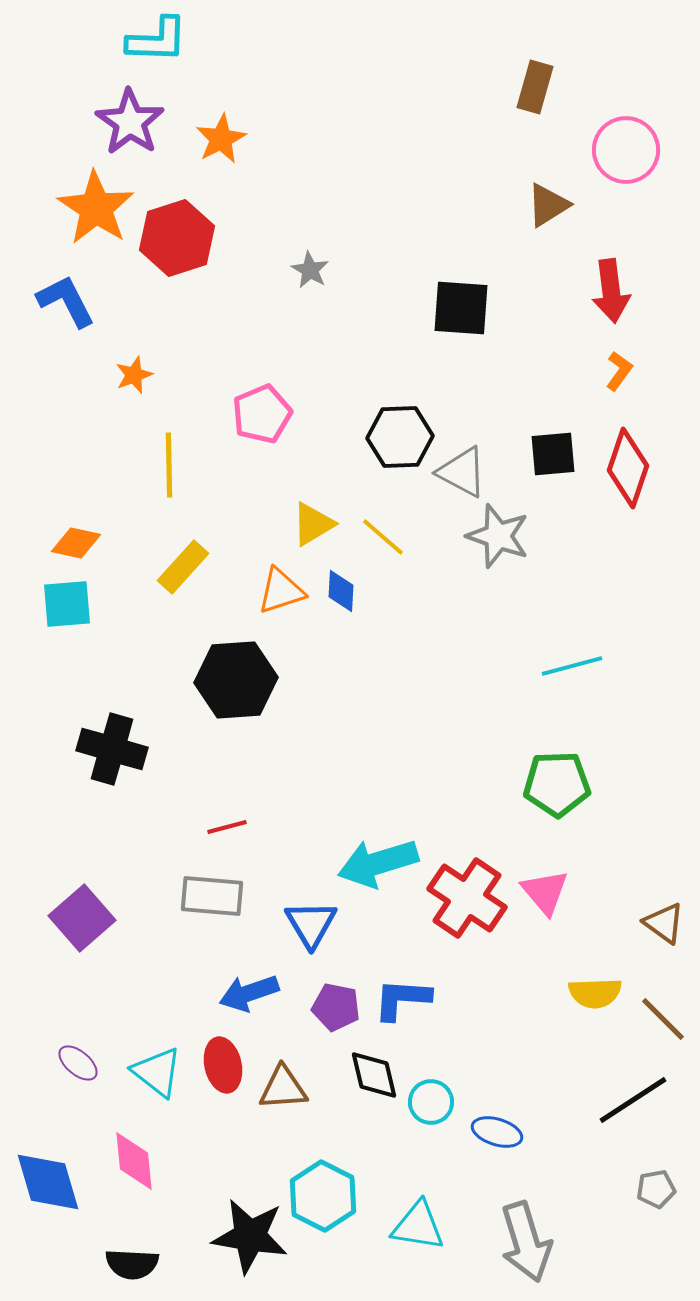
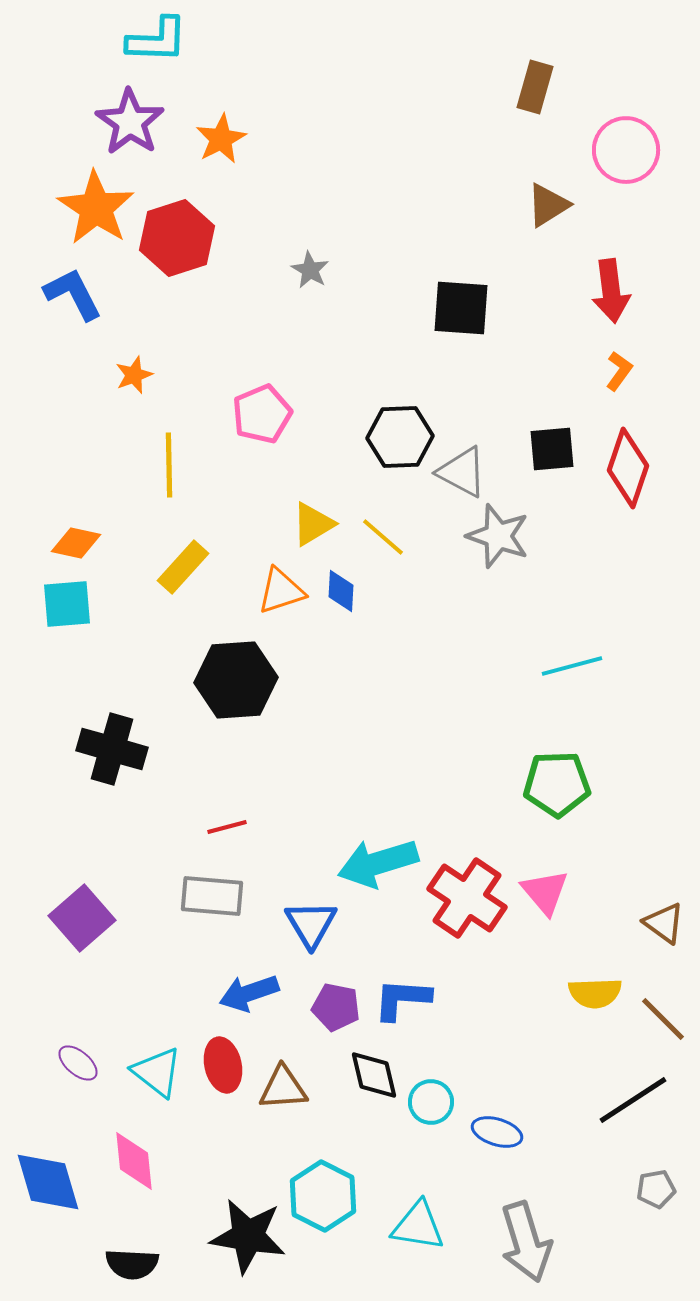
blue L-shape at (66, 301): moved 7 px right, 7 px up
black square at (553, 454): moved 1 px left, 5 px up
black star at (250, 1236): moved 2 px left
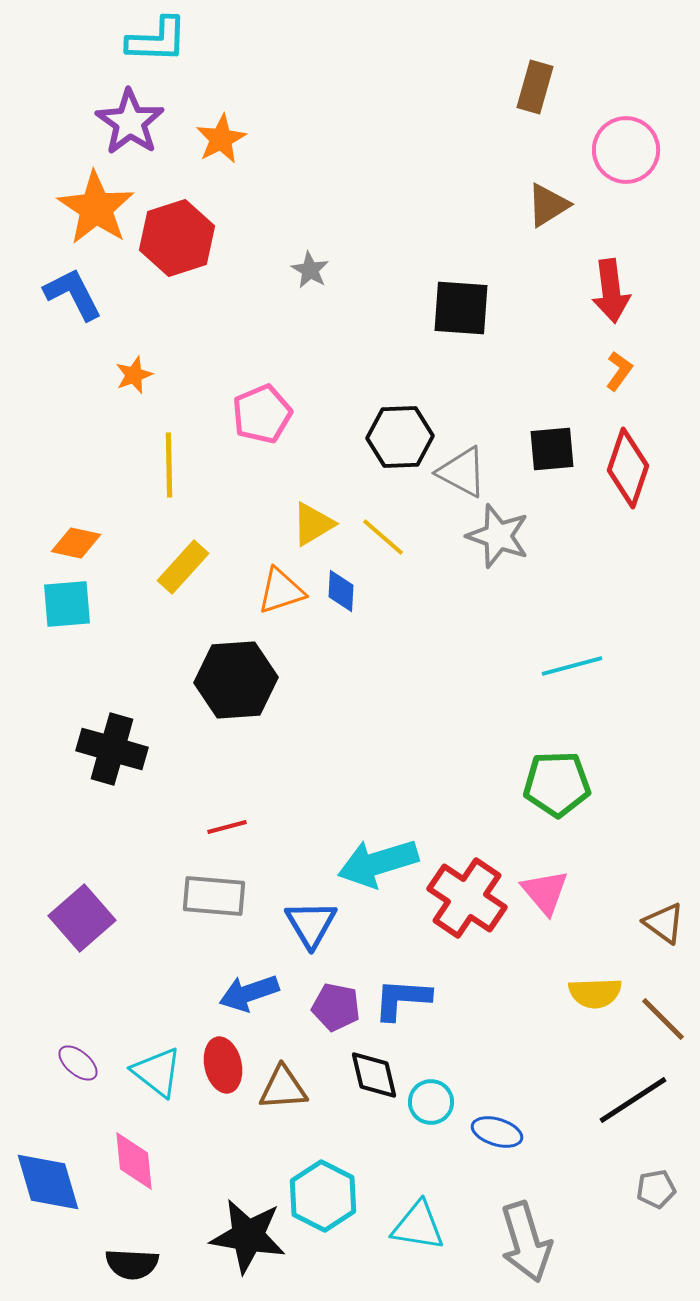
gray rectangle at (212, 896): moved 2 px right
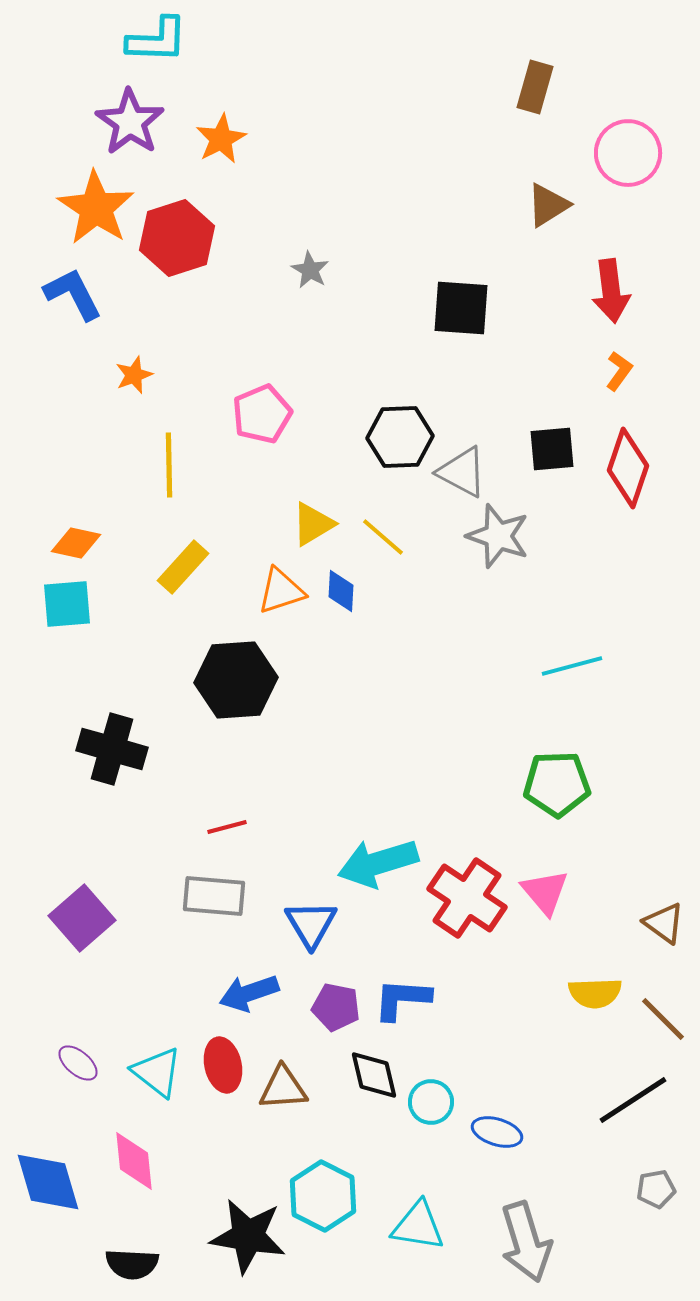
pink circle at (626, 150): moved 2 px right, 3 px down
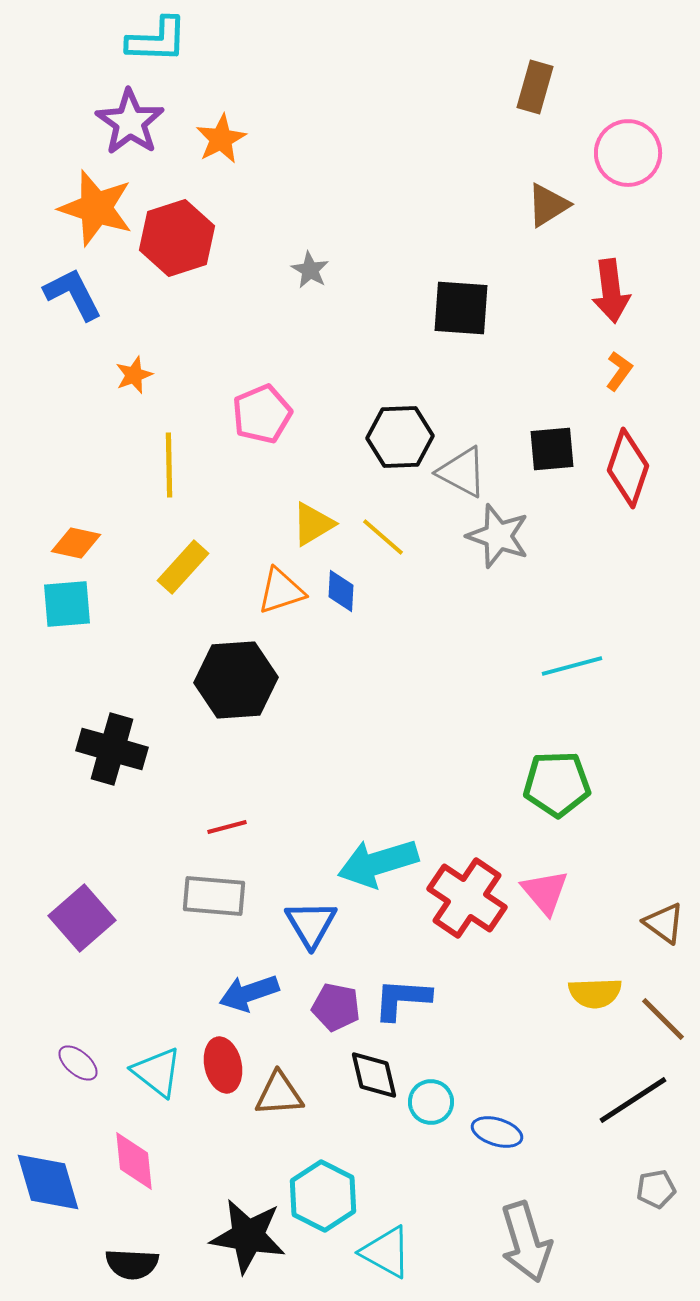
orange star at (96, 208): rotated 16 degrees counterclockwise
brown triangle at (283, 1088): moved 4 px left, 6 px down
cyan triangle at (418, 1226): moved 32 px left, 26 px down; rotated 20 degrees clockwise
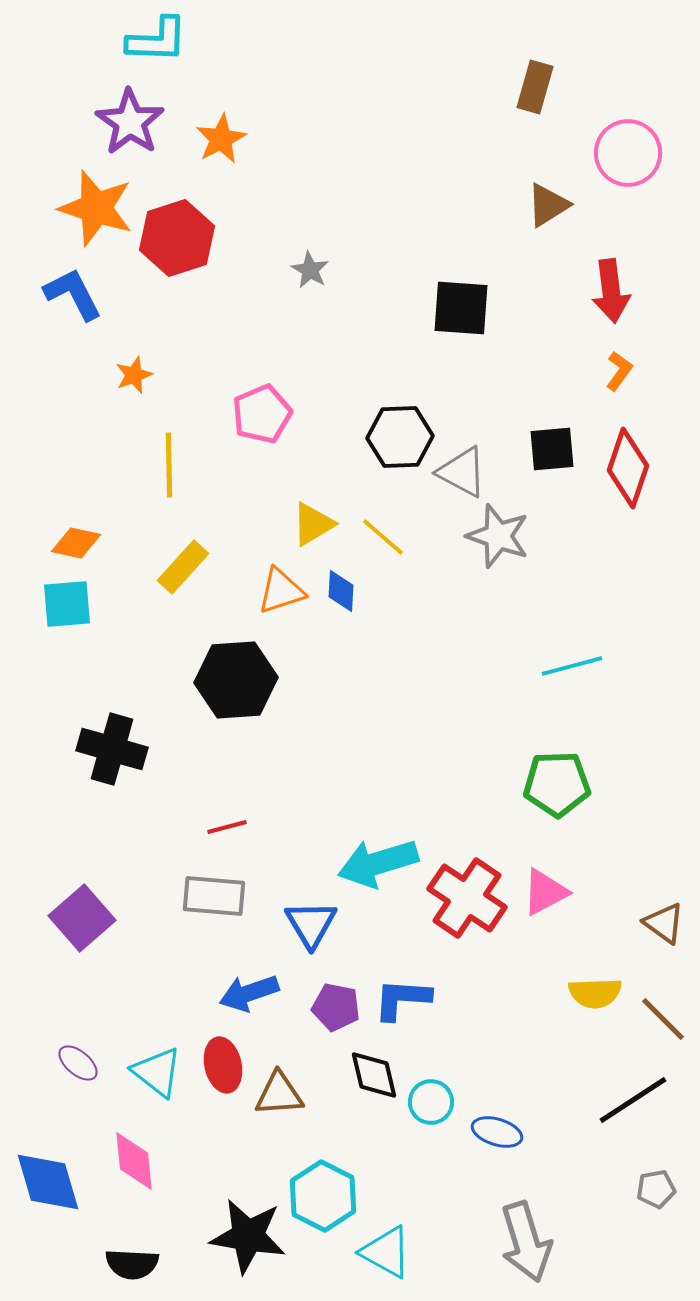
pink triangle at (545, 892): rotated 42 degrees clockwise
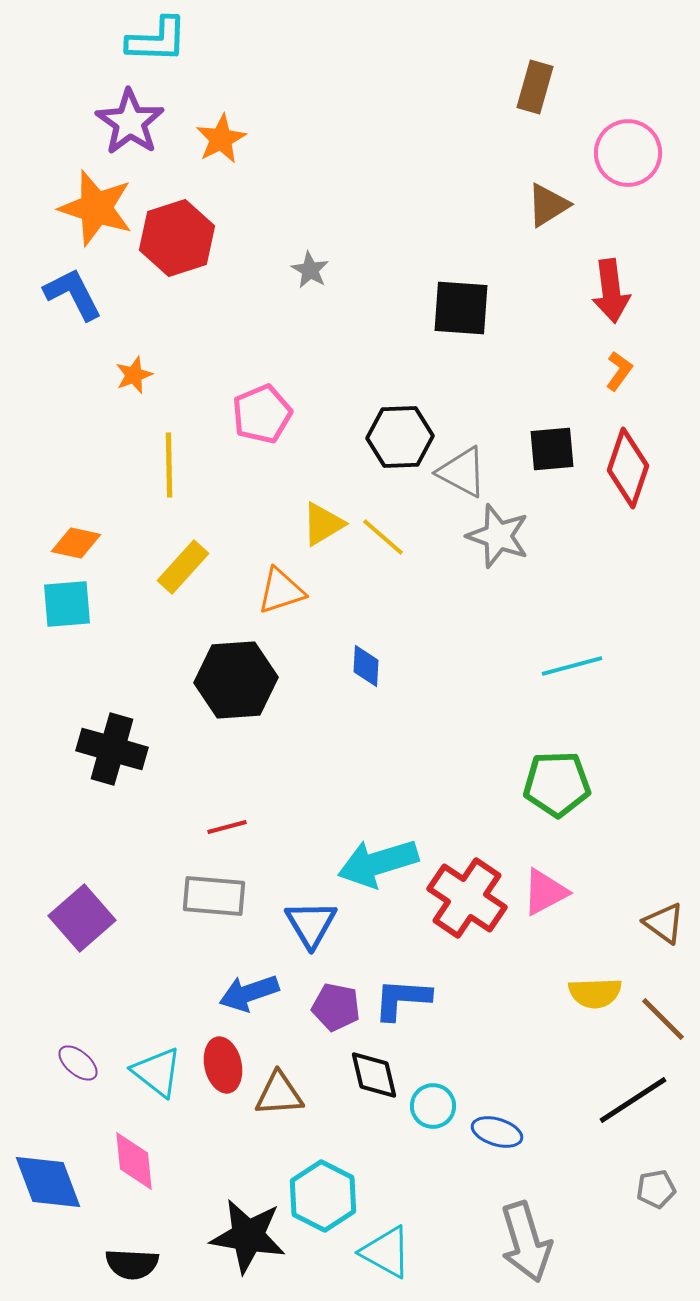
yellow triangle at (313, 524): moved 10 px right
blue diamond at (341, 591): moved 25 px right, 75 px down
cyan circle at (431, 1102): moved 2 px right, 4 px down
blue diamond at (48, 1182): rotated 4 degrees counterclockwise
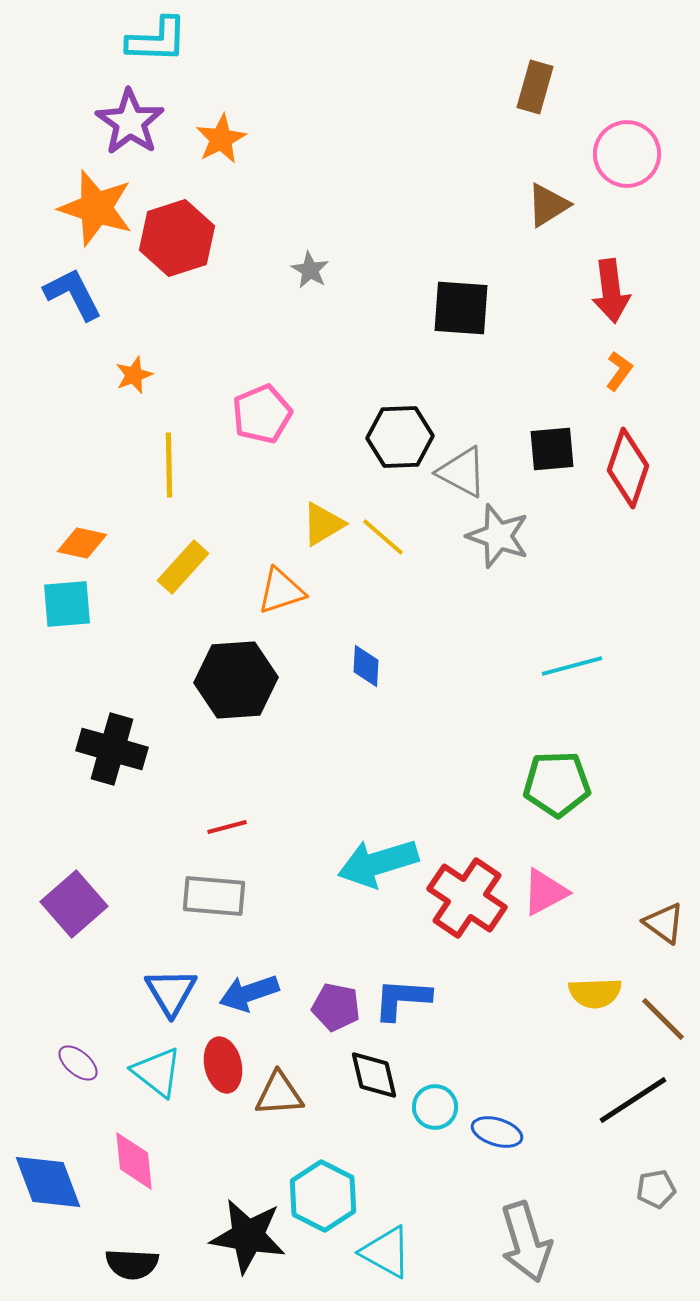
pink circle at (628, 153): moved 1 px left, 1 px down
orange diamond at (76, 543): moved 6 px right
purple square at (82, 918): moved 8 px left, 14 px up
blue triangle at (311, 924): moved 140 px left, 68 px down
cyan circle at (433, 1106): moved 2 px right, 1 px down
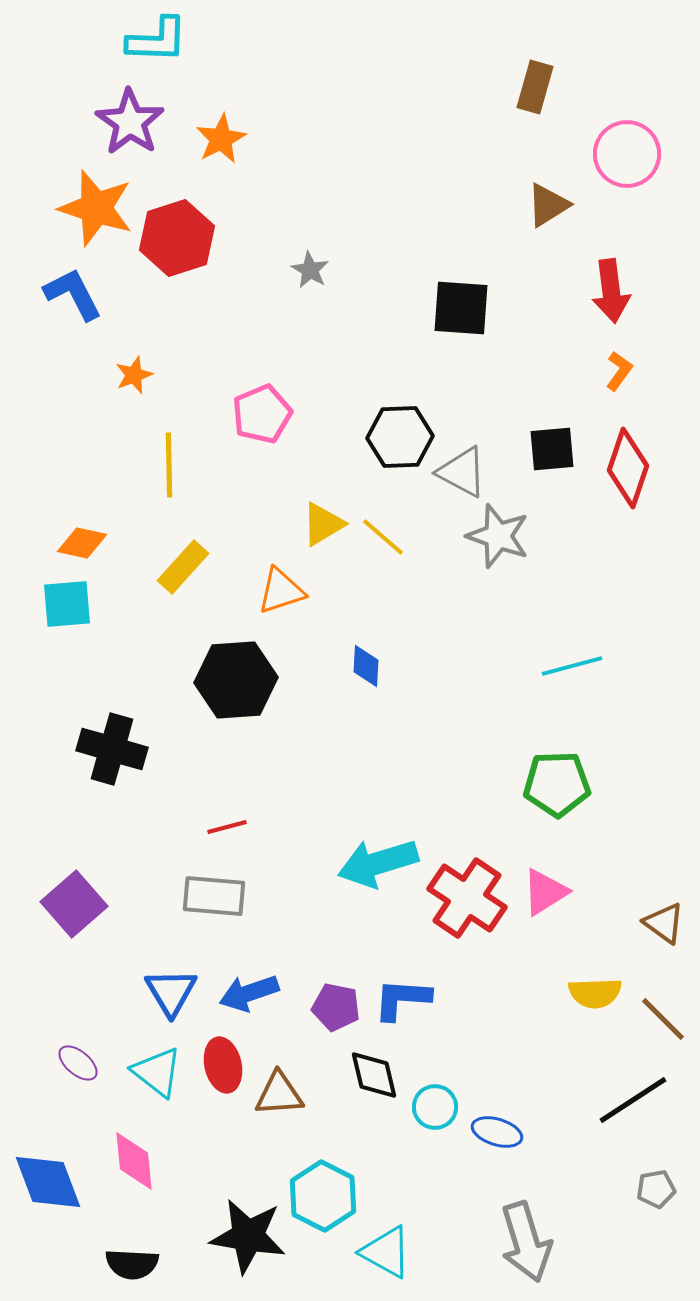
pink triangle at (545, 892): rotated 4 degrees counterclockwise
